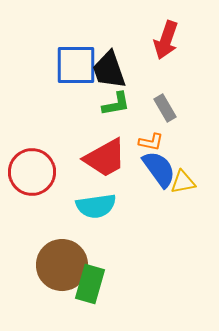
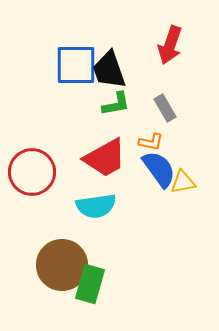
red arrow: moved 4 px right, 5 px down
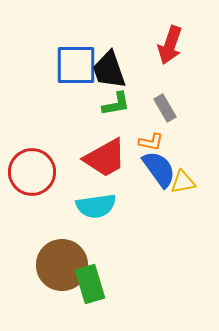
green rectangle: rotated 33 degrees counterclockwise
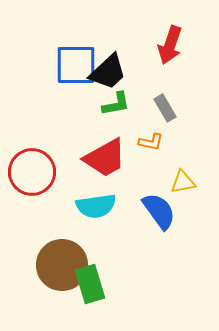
black trapezoid: moved 1 px left, 2 px down; rotated 114 degrees counterclockwise
blue semicircle: moved 42 px down
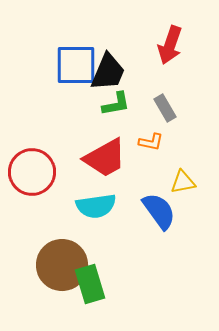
black trapezoid: rotated 24 degrees counterclockwise
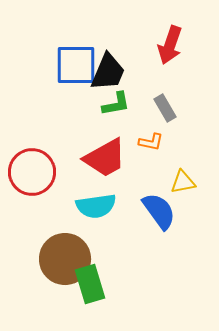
brown circle: moved 3 px right, 6 px up
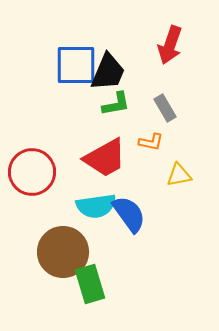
yellow triangle: moved 4 px left, 7 px up
blue semicircle: moved 30 px left, 3 px down
brown circle: moved 2 px left, 7 px up
